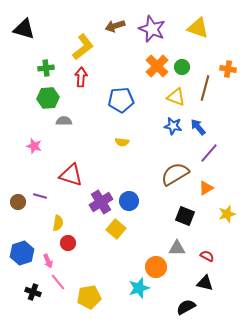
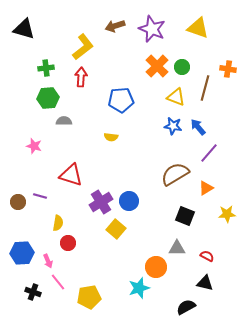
yellow semicircle at (122, 142): moved 11 px left, 5 px up
yellow star at (227, 214): rotated 12 degrees clockwise
blue hexagon at (22, 253): rotated 15 degrees clockwise
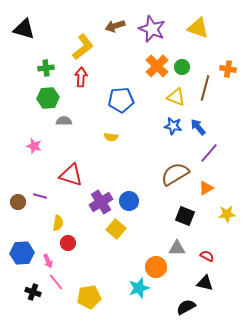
pink line at (58, 282): moved 2 px left
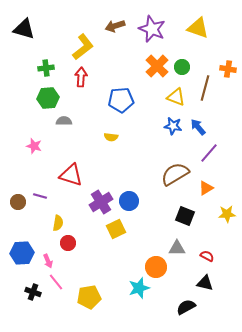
yellow square at (116, 229): rotated 24 degrees clockwise
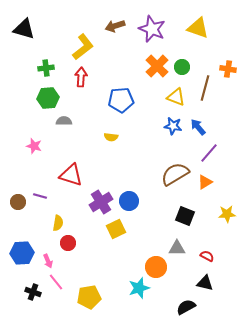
orange triangle at (206, 188): moved 1 px left, 6 px up
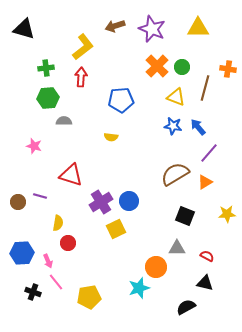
yellow triangle at (198, 28): rotated 20 degrees counterclockwise
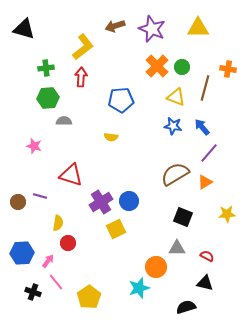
blue arrow at (198, 127): moved 4 px right
black square at (185, 216): moved 2 px left, 1 px down
pink arrow at (48, 261): rotated 120 degrees counterclockwise
yellow pentagon at (89, 297): rotated 25 degrees counterclockwise
black semicircle at (186, 307): rotated 12 degrees clockwise
